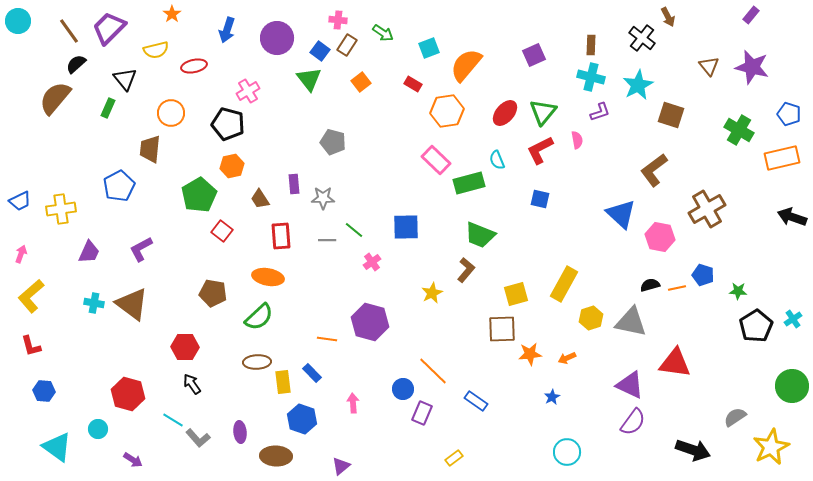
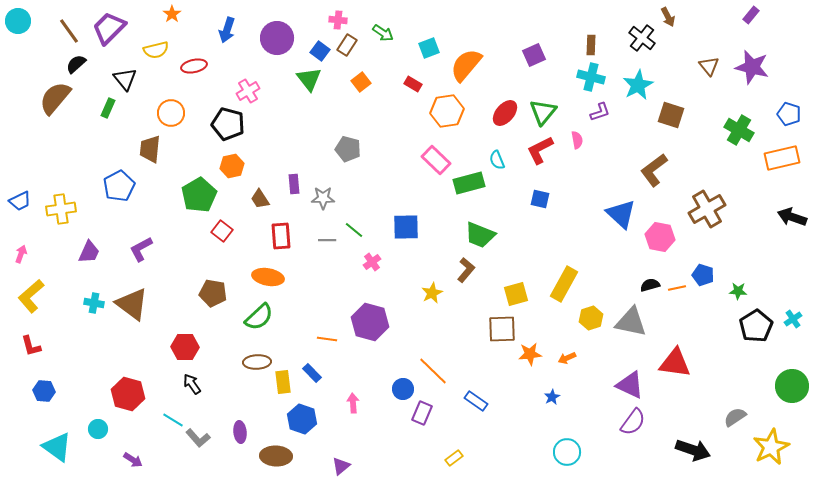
gray pentagon at (333, 142): moved 15 px right, 7 px down
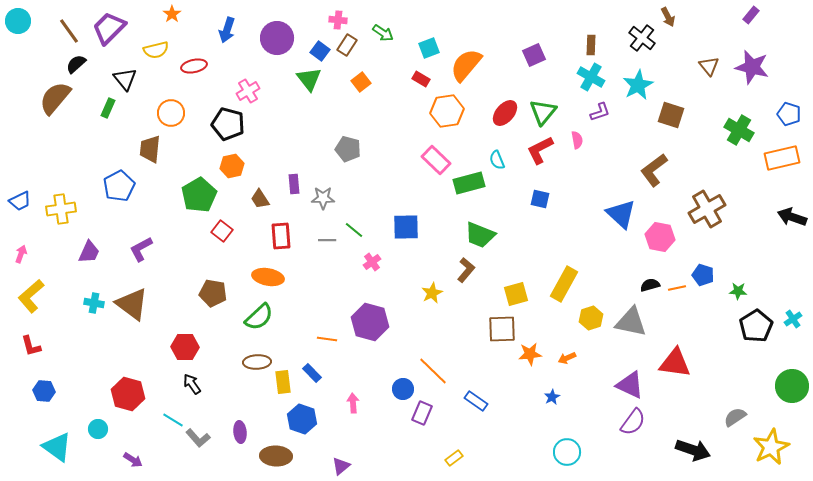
cyan cross at (591, 77): rotated 16 degrees clockwise
red rectangle at (413, 84): moved 8 px right, 5 px up
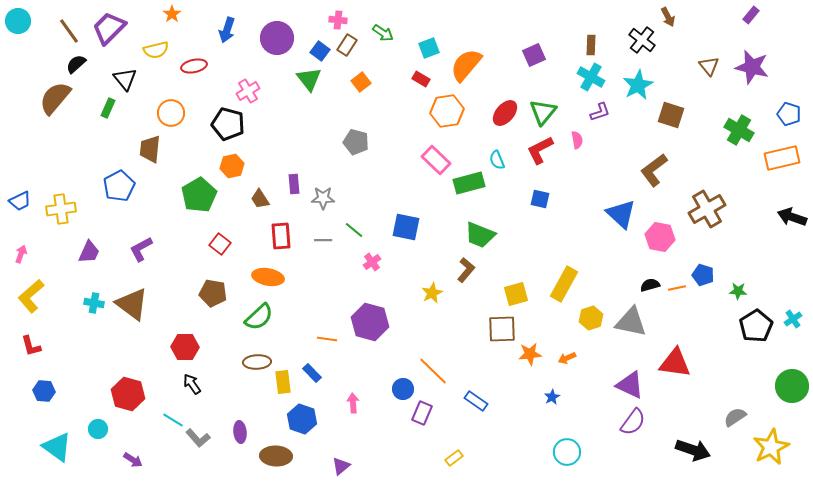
black cross at (642, 38): moved 2 px down
gray pentagon at (348, 149): moved 8 px right, 7 px up
blue square at (406, 227): rotated 12 degrees clockwise
red square at (222, 231): moved 2 px left, 13 px down
gray line at (327, 240): moved 4 px left
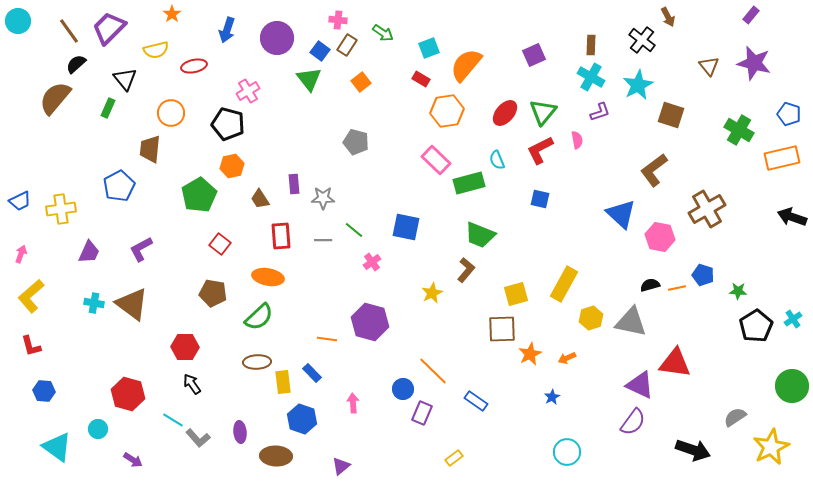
purple star at (752, 67): moved 2 px right, 4 px up
orange star at (530, 354): rotated 20 degrees counterclockwise
purple triangle at (630, 385): moved 10 px right
